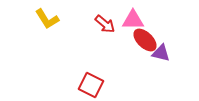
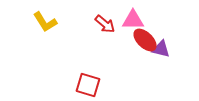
yellow L-shape: moved 2 px left, 3 px down
purple triangle: moved 4 px up
red square: moved 3 px left; rotated 10 degrees counterclockwise
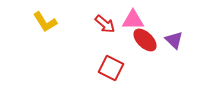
purple triangle: moved 13 px right, 9 px up; rotated 30 degrees clockwise
red square: moved 23 px right, 17 px up; rotated 10 degrees clockwise
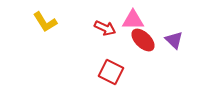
red arrow: moved 4 px down; rotated 15 degrees counterclockwise
red ellipse: moved 2 px left
red square: moved 4 px down
